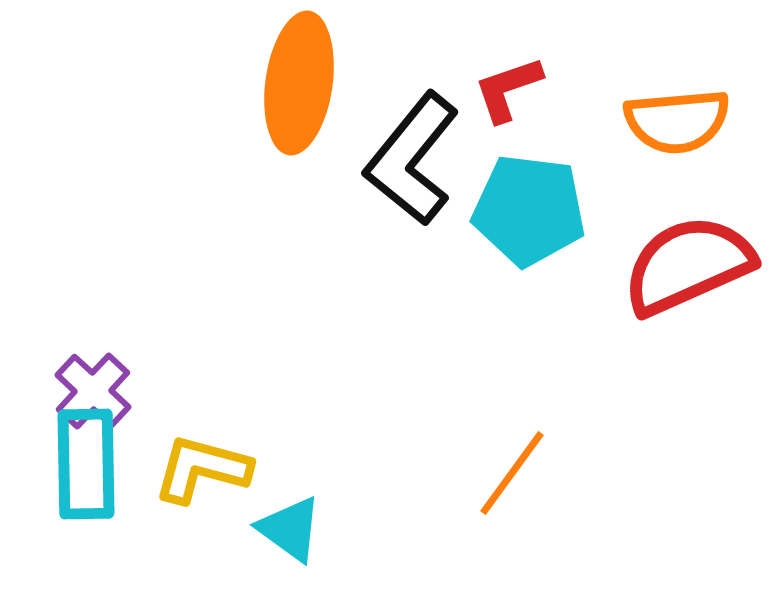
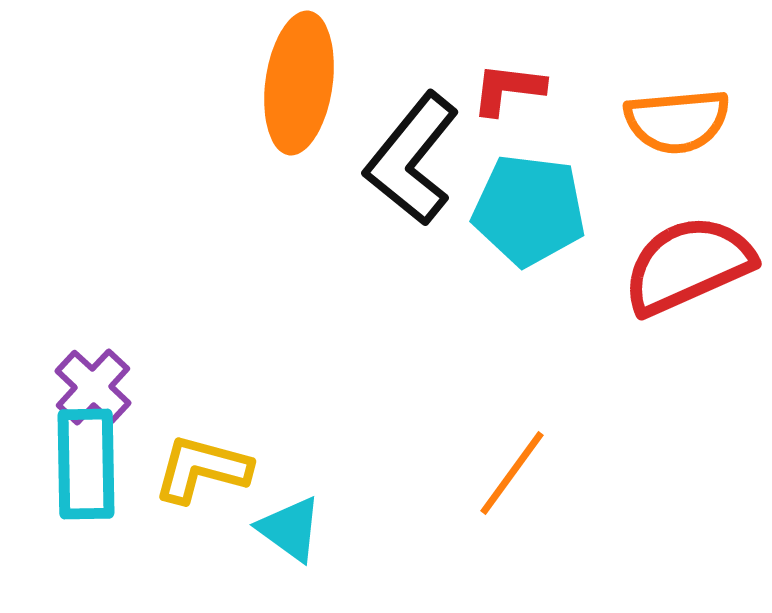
red L-shape: rotated 26 degrees clockwise
purple cross: moved 4 px up
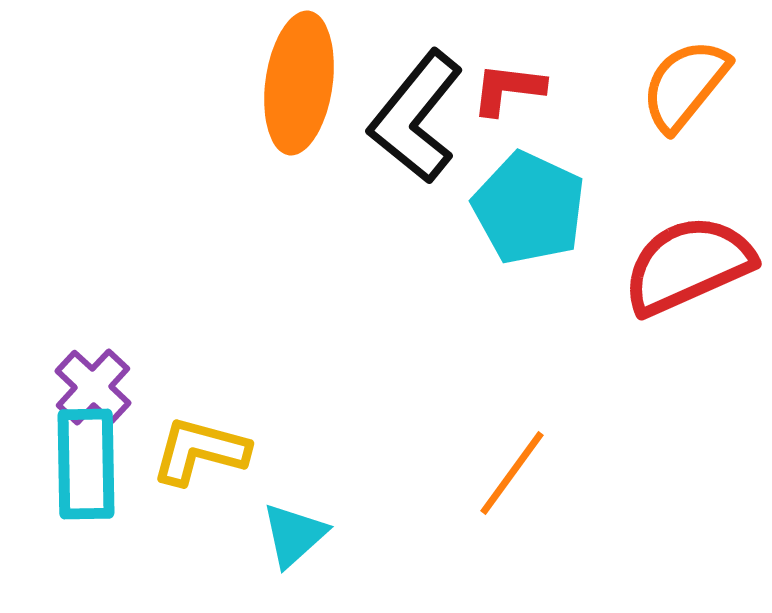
orange semicircle: moved 8 px right, 36 px up; rotated 134 degrees clockwise
black L-shape: moved 4 px right, 42 px up
cyan pentagon: moved 2 px up; rotated 18 degrees clockwise
yellow L-shape: moved 2 px left, 18 px up
cyan triangle: moved 4 px right, 6 px down; rotated 42 degrees clockwise
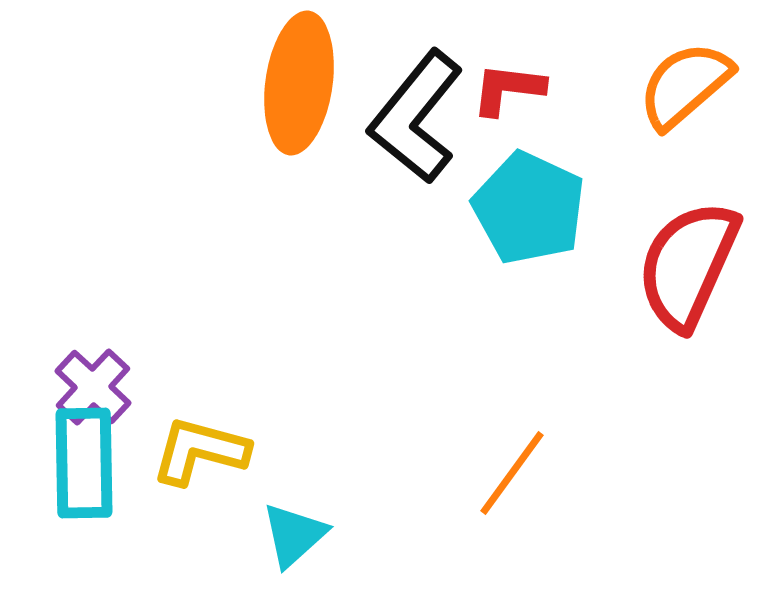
orange semicircle: rotated 10 degrees clockwise
red semicircle: rotated 42 degrees counterclockwise
cyan rectangle: moved 2 px left, 1 px up
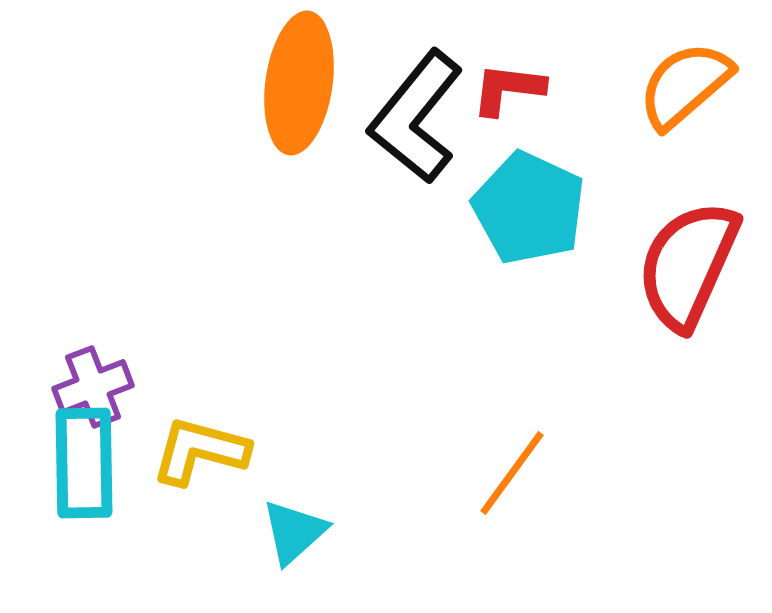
purple cross: rotated 26 degrees clockwise
cyan triangle: moved 3 px up
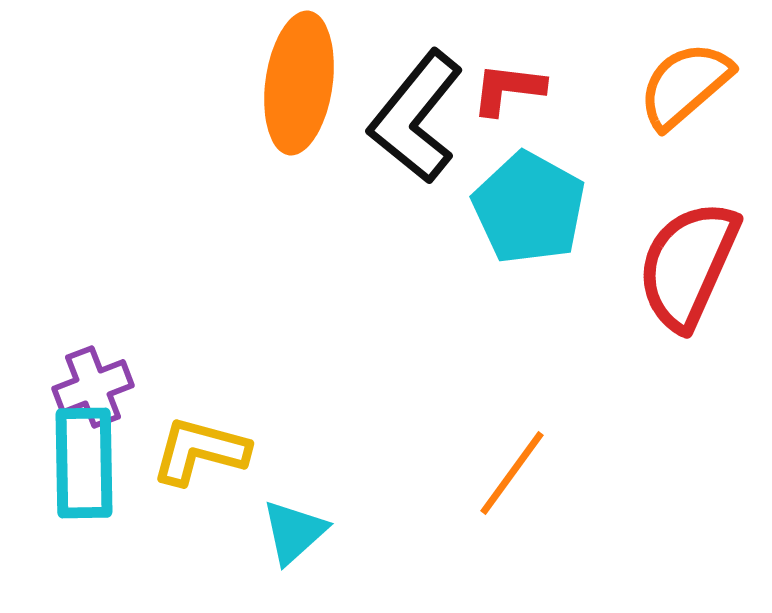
cyan pentagon: rotated 4 degrees clockwise
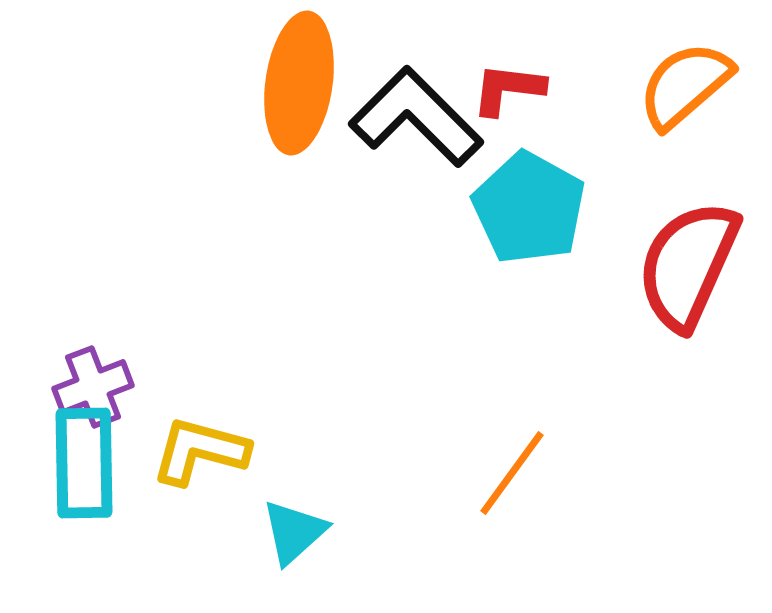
black L-shape: rotated 96 degrees clockwise
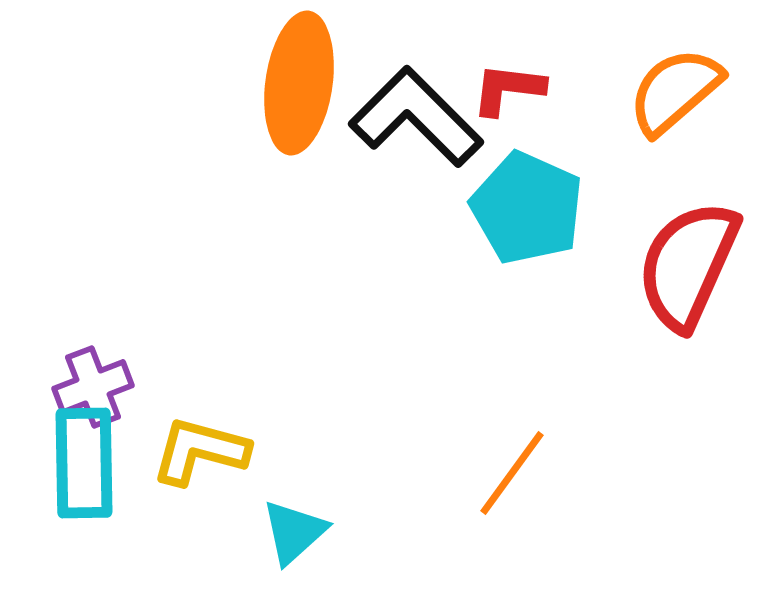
orange semicircle: moved 10 px left, 6 px down
cyan pentagon: moved 2 px left; rotated 5 degrees counterclockwise
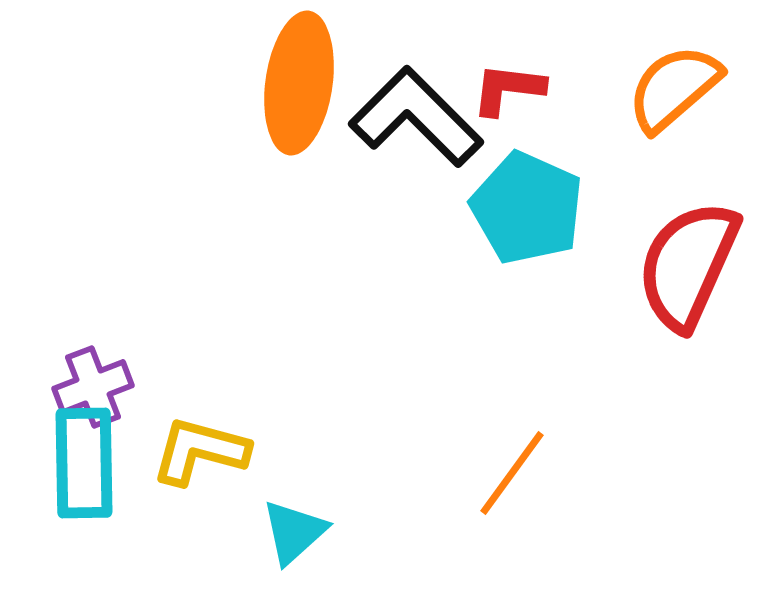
orange semicircle: moved 1 px left, 3 px up
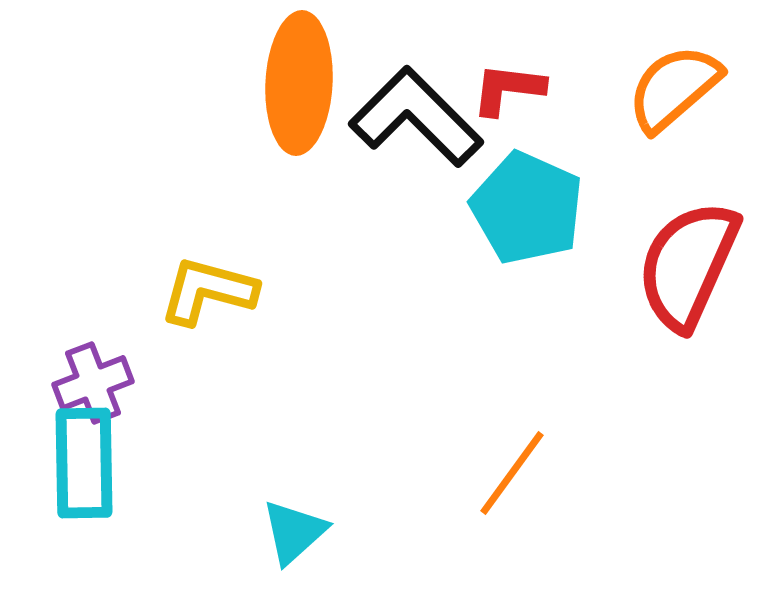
orange ellipse: rotated 5 degrees counterclockwise
purple cross: moved 4 px up
yellow L-shape: moved 8 px right, 160 px up
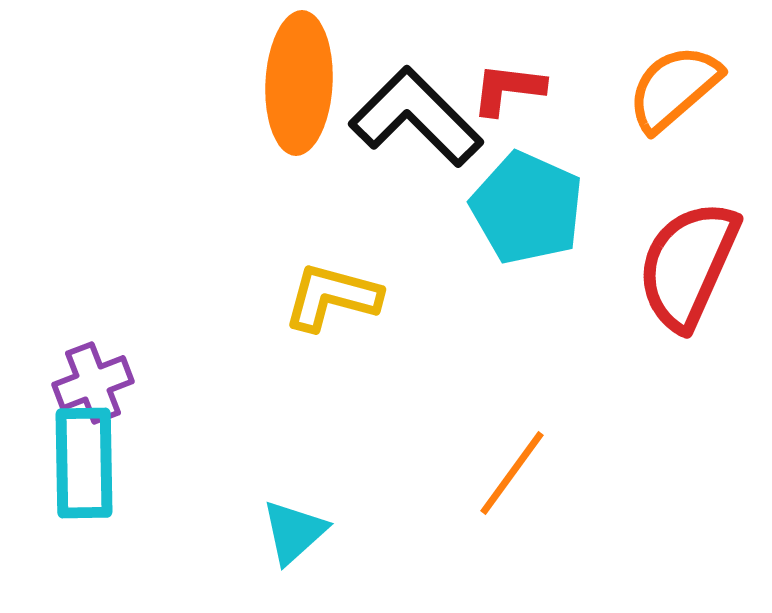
yellow L-shape: moved 124 px right, 6 px down
